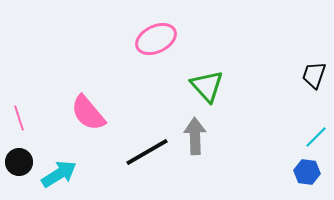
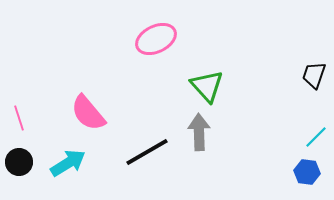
gray arrow: moved 4 px right, 4 px up
cyan arrow: moved 9 px right, 11 px up
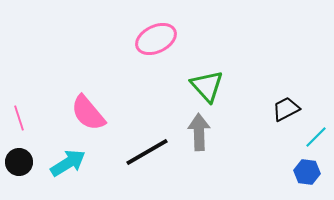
black trapezoid: moved 28 px left, 34 px down; rotated 44 degrees clockwise
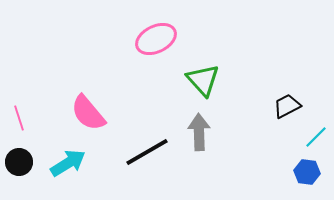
green triangle: moved 4 px left, 6 px up
black trapezoid: moved 1 px right, 3 px up
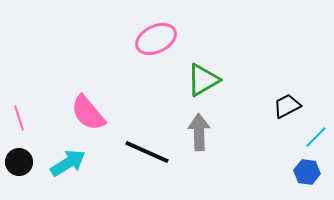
green triangle: rotated 42 degrees clockwise
black line: rotated 54 degrees clockwise
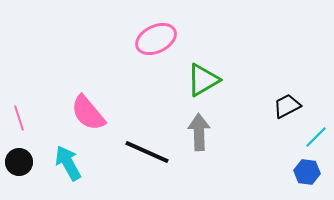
cyan arrow: rotated 87 degrees counterclockwise
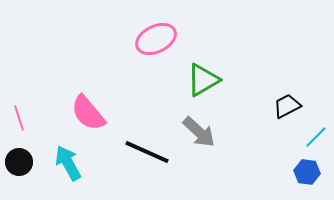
gray arrow: rotated 135 degrees clockwise
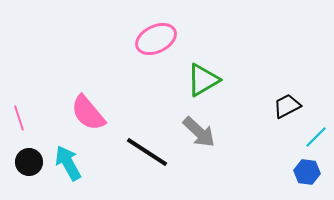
black line: rotated 9 degrees clockwise
black circle: moved 10 px right
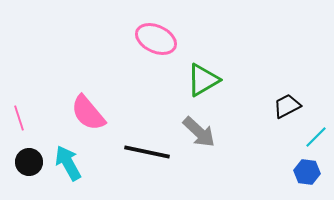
pink ellipse: rotated 51 degrees clockwise
black line: rotated 21 degrees counterclockwise
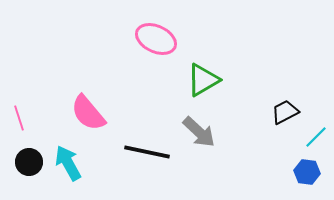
black trapezoid: moved 2 px left, 6 px down
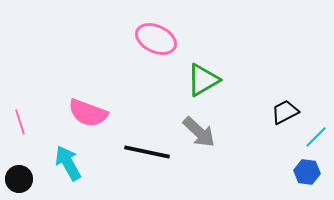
pink semicircle: rotated 30 degrees counterclockwise
pink line: moved 1 px right, 4 px down
black circle: moved 10 px left, 17 px down
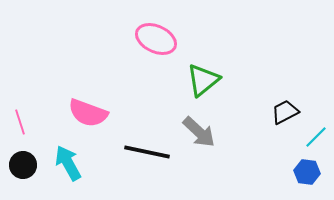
green triangle: rotated 9 degrees counterclockwise
black circle: moved 4 px right, 14 px up
